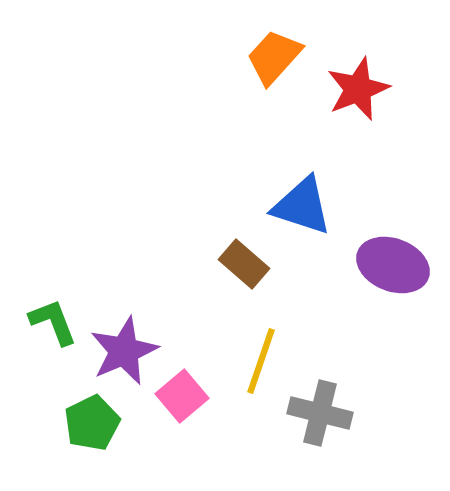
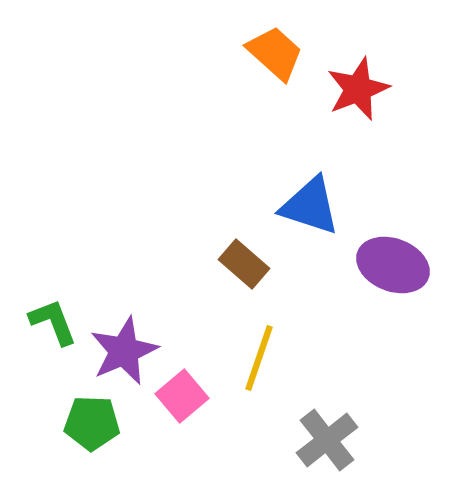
orange trapezoid: moved 1 px right, 4 px up; rotated 90 degrees clockwise
blue triangle: moved 8 px right
yellow line: moved 2 px left, 3 px up
gray cross: moved 7 px right, 27 px down; rotated 38 degrees clockwise
green pentagon: rotated 28 degrees clockwise
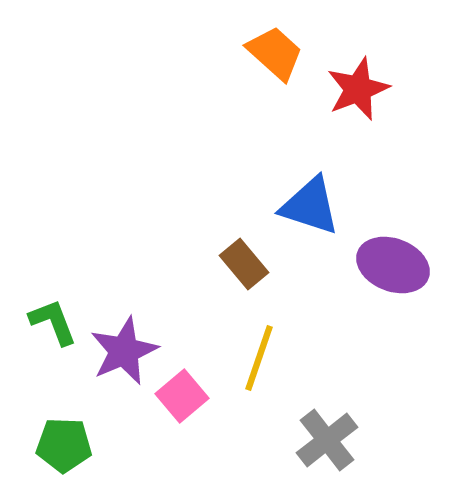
brown rectangle: rotated 9 degrees clockwise
green pentagon: moved 28 px left, 22 px down
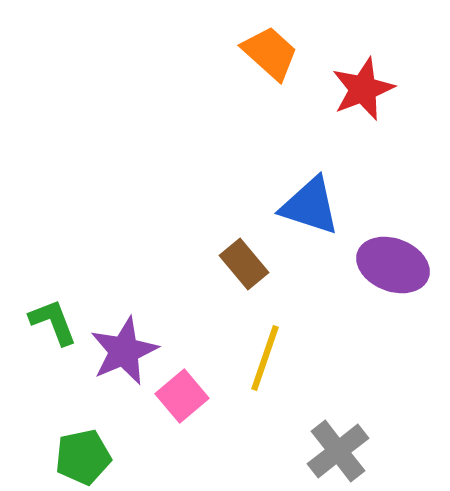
orange trapezoid: moved 5 px left
red star: moved 5 px right
yellow line: moved 6 px right
gray cross: moved 11 px right, 11 px down
green pentagon: moved 19 px right, 12 px down; rotated 14 degrees counterclockwise
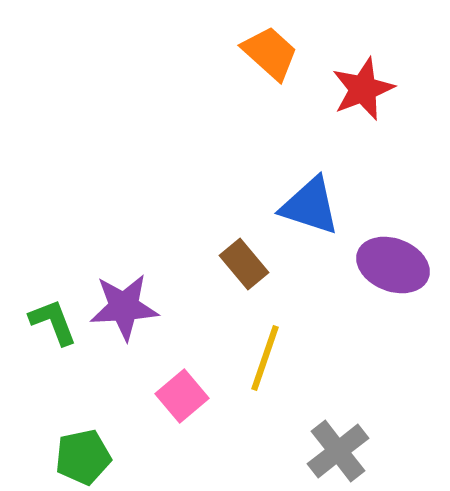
purple star: moved 44 px up; rotated 20 degrees clockwise
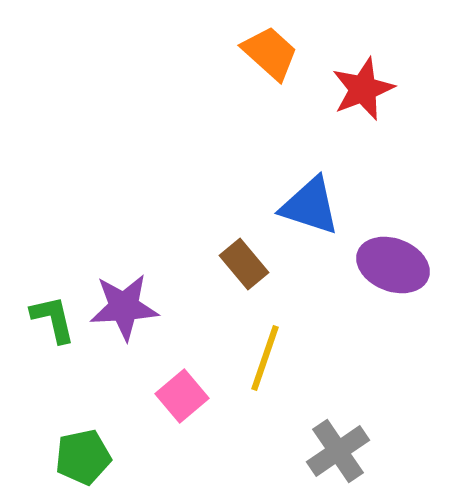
green L-shape: moved 3 px up; rotated 8 degrees clockwise
gray cross: rotated 4 degrees clockwise
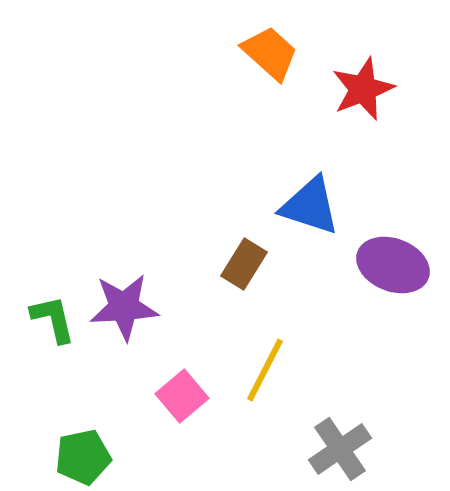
brown rectangle: rotated 72 degrees clockwise
yellow line: moved 12 px down; rotated 8 degrees clockwise
gray cross: moved 2 px right, 2 px up
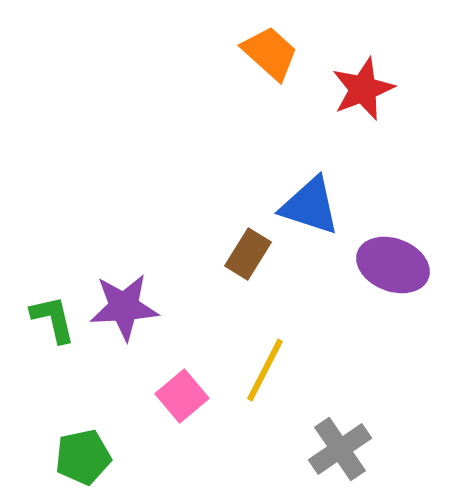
brown rectangle: moved 4 px right, 10 px up
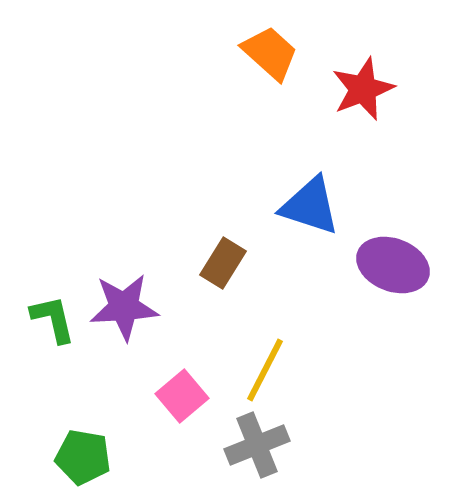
brown rectangle: moved 25 px left, 9 px down
gray cross: moved 83 px left, 4 px up; rotated 12 degrees clockwise
green pentagon: rotated 22 degrees clockwise
